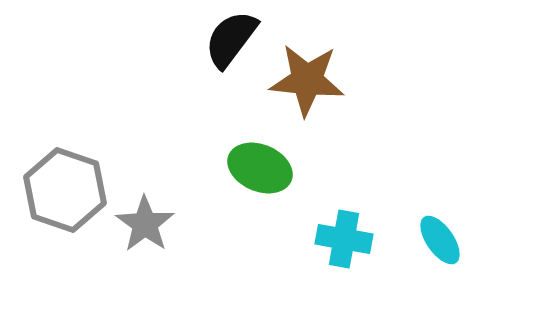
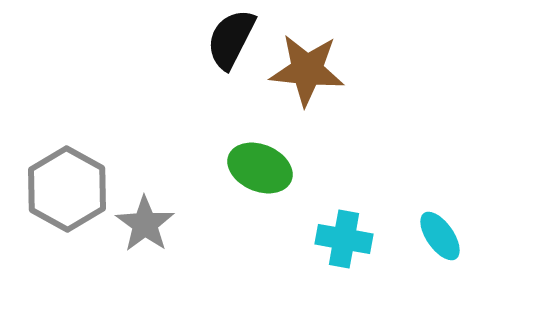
black semicircle: rotated 10 degrees counterclockwise
brown star: moved 10 px up
gray hexagon: moved 2 px right, 1 px up; rotated 10 degrees clockwise
cyan ellipse: moved 4 px up
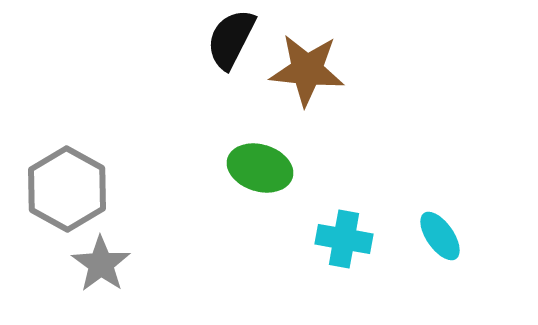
green ellipse: rotated 6 degrees counterclockwise
gray star: moved 44 px left, 40 px down
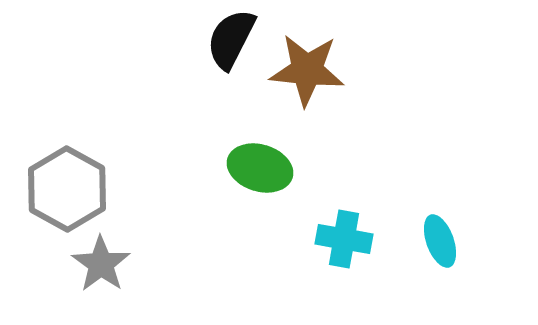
cyan ellipse: moved 5 px down; rotated 15 degrees clockwise
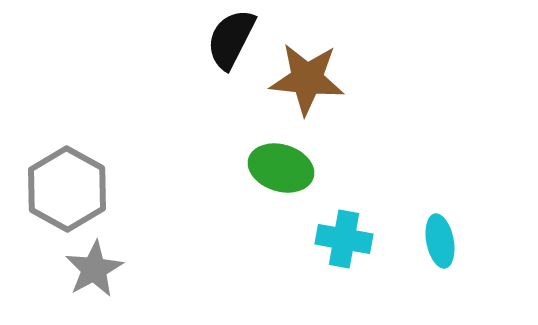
brown star: moved 9 px down
green ellipse: moved 21 px right
cyan ellipse: rotated 9 degrees clockwise
gray star: moved 7 px left, 5 px down; rotated 8 degrees clockwise
